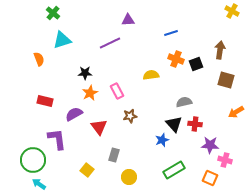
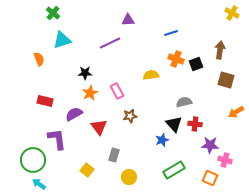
yellow cross: moved 2 px down
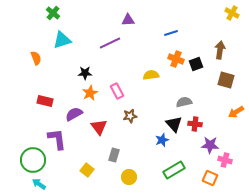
orange semicircle: moved 3 px left, 1 px up
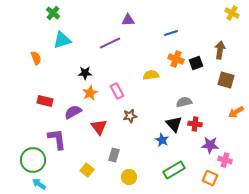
black square: moved 1 px up
purple semicircle: moved 1 px left, 2 px up
blue star: rotated 24 degrees counterclockwise
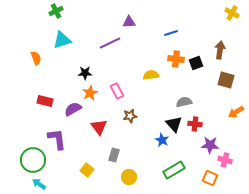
green cross: moved 3 px right, 2 px up; rotated 24 degrees clockwise
purple triangle: moved 1 px right, 2 px down
orange cross: rotated 14 degrees counterclockwise
purple semicircle: moved 3 px up
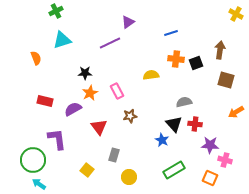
yellow cross: moved 4 px right, 1 px down
purple triangle: moved 1 px left; rotated 32 degrees counterclockwise
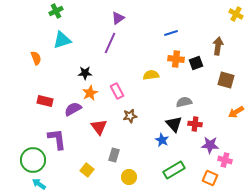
purple triangle: moved 10 px left, 4 px up
purple line: rotated 40 degrees counterclockwise
brown arrow: moved 2 px left, 4 px up
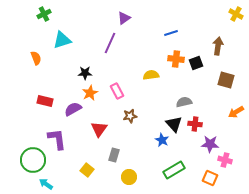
green cross: moved 12 px left, 3 px down
purple triangle: moved 6 px right
red triangle: moved 2 px down; rotated 12 degrees clockwise
purple star: moved 1 px up
cyan arrow: moved 7 px right
